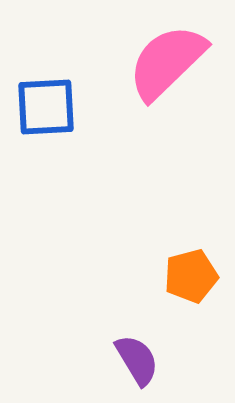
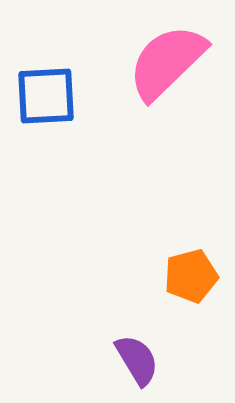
blue square: moved 11 px up
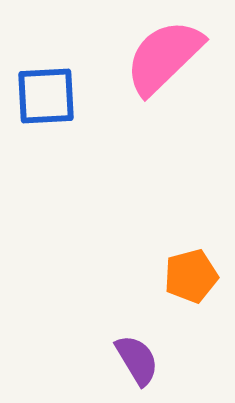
pink semicircle: moved 3 px left, 5 px up
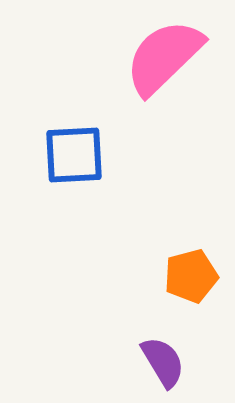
blue square: moved 28 px right, 59 px down
purple semicircle: moved 26 px right, 2 px down
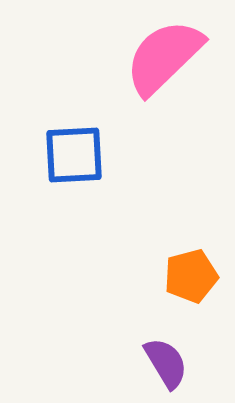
purple semicircle: moved 3 px right, 1 px down
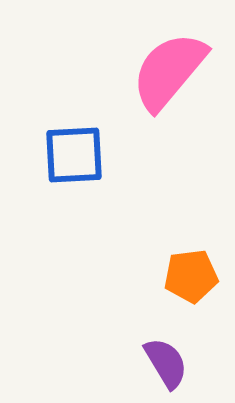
pink semicircle: moved 5 px right, 14 px down; rotated 6 degrees counterclockwise
orange pentagon: rotated 8 degrees clockwise
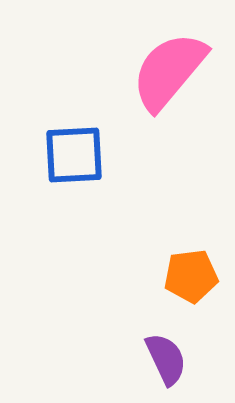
purple semicircle: moved 4 px up; rotated 6 degrees clockwise
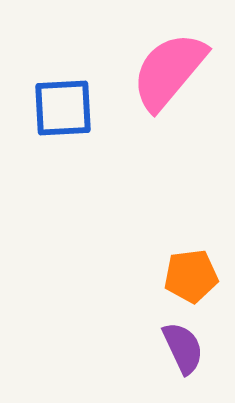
blue square: moved 11 px left, 47 px up
purple semicircle: moved 17 px right, 11 px up
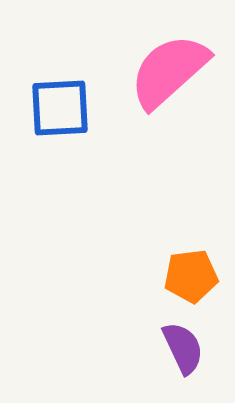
pink semicircle: rotated 8 degrees clockwise
blue square: moved 3 px left
